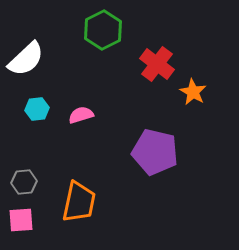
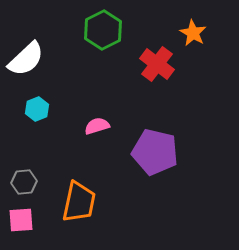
orange star: moved 59 px up
cyan hexagon: rotated 15 degrees counterclockwise
pink semicircle: moved 16 px right, 11 px down
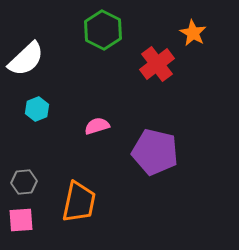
green hexagon: rotated 6 degrees counterclockwise
red cross: rotated 16 degrees clockwise
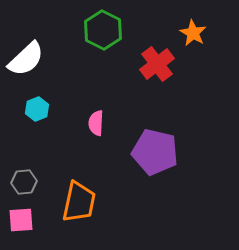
pink semicircle: moved 1 px left, 3 px up; rotated 70 degrees counterclockwise
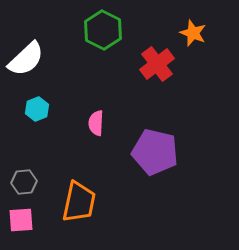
orange star: rotated 8 degrees counterclockwise
